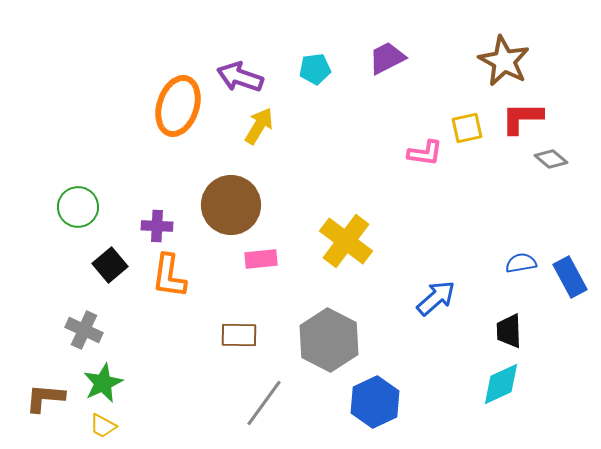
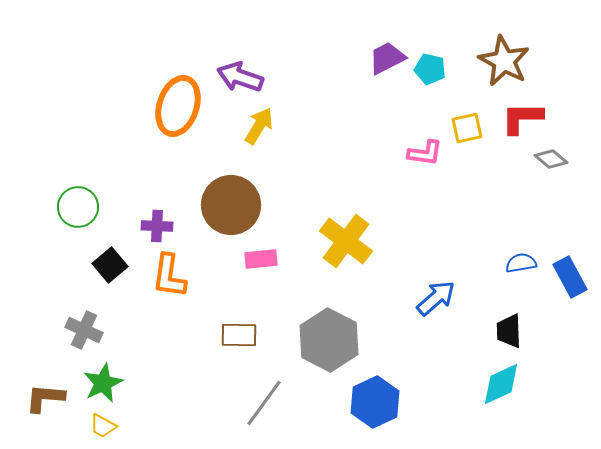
cyan pentagon: moved 115 px right; rotated 20 degrees clockwise
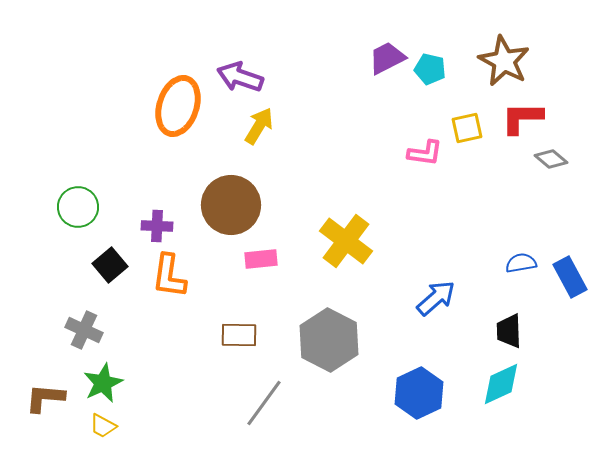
blue hexagon: moved 44 px right, 9 px up
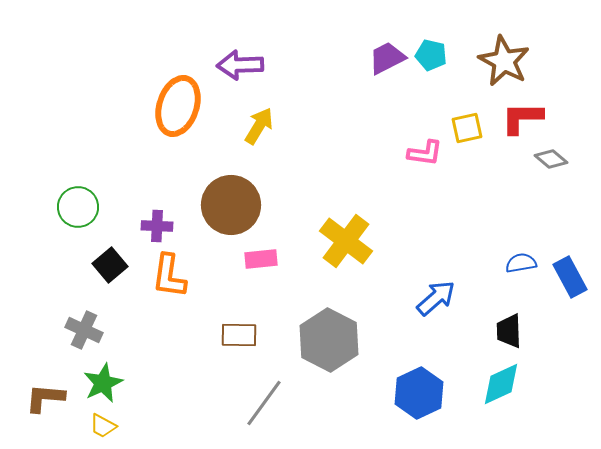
cyan pentagon: moved 1 px right, 14 px up
purple arrow: moved 12 px up; rotated 21 degrees counterclockwise
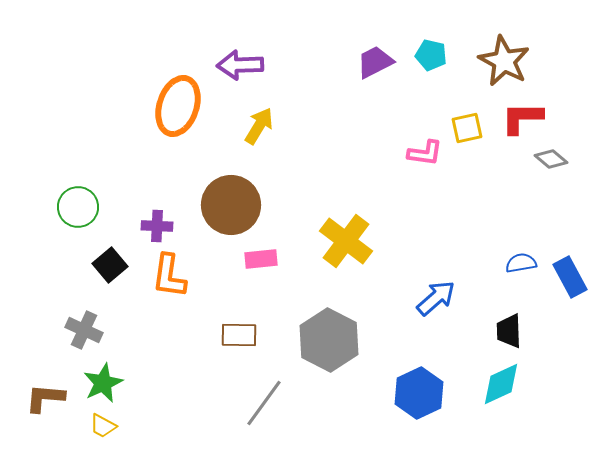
purple trapezoid: moved 12 px left, 4 px down
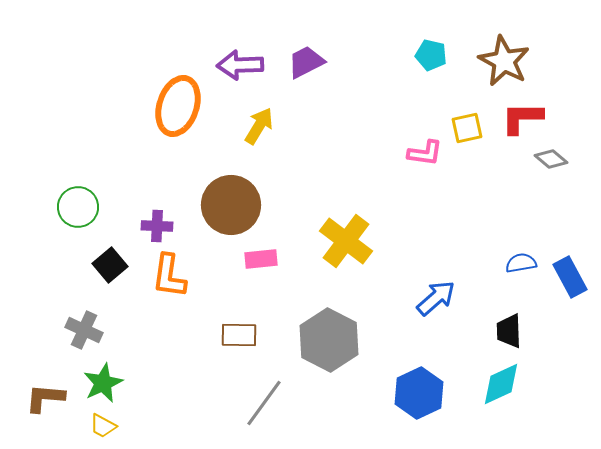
purple trapezoid: moved 69 px left
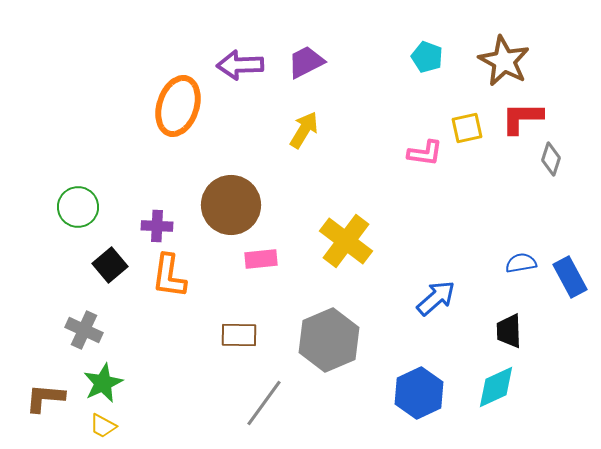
cyan pentagon: moved 4 px left, 2 px down; rotated 8 degrees clockwise
yellow arrow: moved 45 px right, 4 px down
gray diamond: rotated 68 degrees clockwise
gray hexagon: rotated 10 degrees clockwise
cyan diamond: moved 5 px left, 3 px down
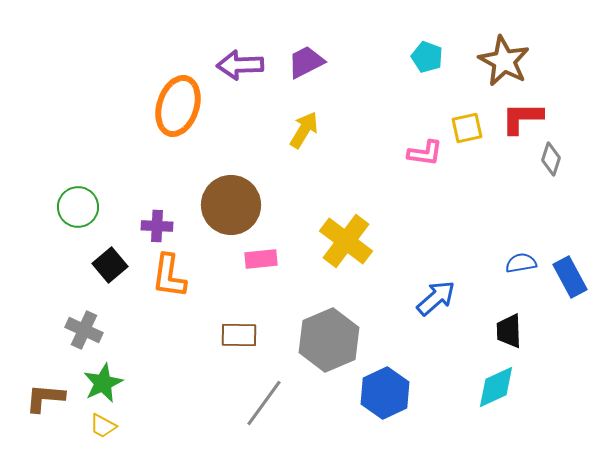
blue hexagon: moved 34 px left
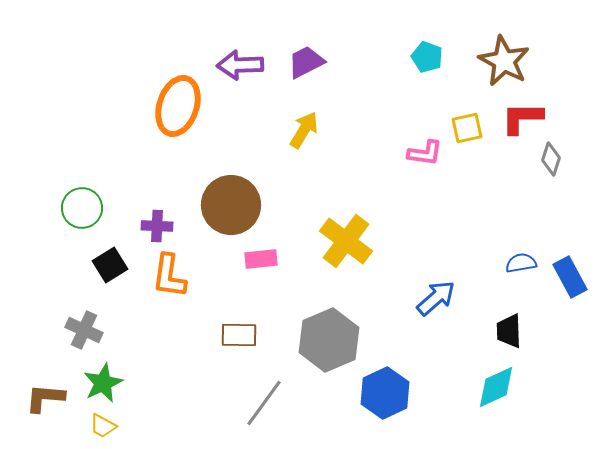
green circle: moved 4 px right, 1 px down
black square: rotated 8 degrees clockwise
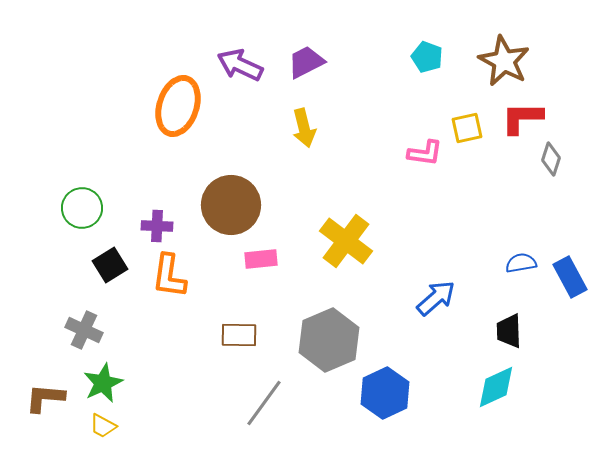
purple arrow: rotated 27 degrees clockwise
yellow arrow: moved 2 px up; rotated 135 degrees clockwise
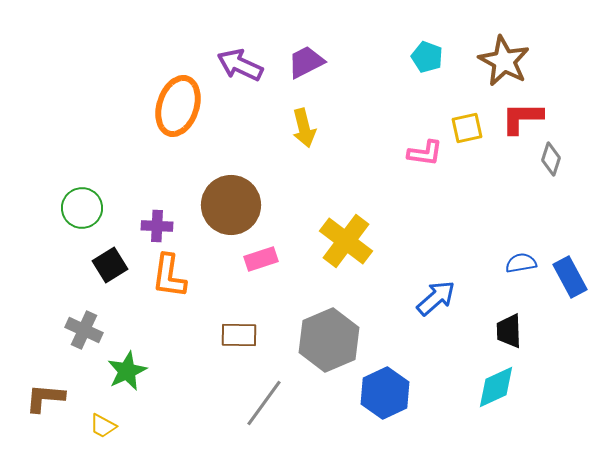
pink rectangle: rotated 12 degrees counterclockwise
green star: moved 24 px right, 12 px up
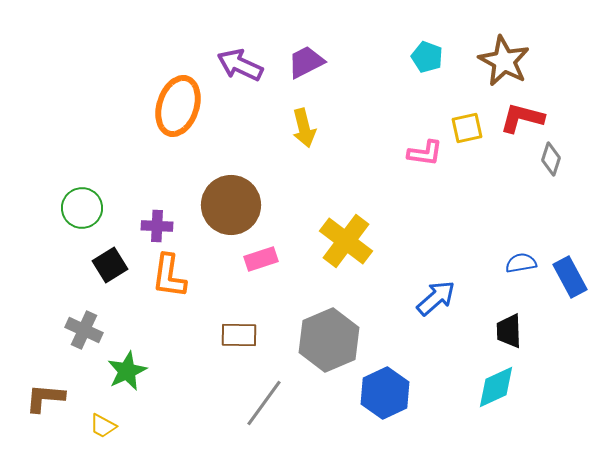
red L-shape: rotated 15 degrees clockwise
